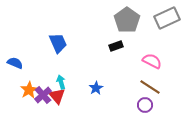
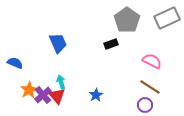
black rectangle: moved 5 px left, 2 px up
blue star: moved 7 px down
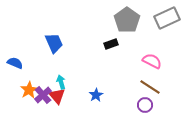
blue trapezoid: moved 4 px left
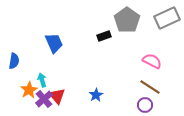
black rectangle: moved 7 px left, 8 px up
blue semicircle: moved 1 px left, 2 px up; rotated 77 degrees clockwise
cyan arrow: moved 19 px left, 2 px up
purple cross: moved 1 px right, 4 px down
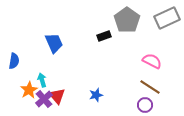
blue star: rotated 16 degrees clockwise
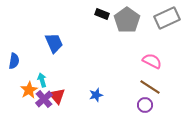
black rectangle: moved 2 px left, 22 px up; rotated 40 degrees clockwise
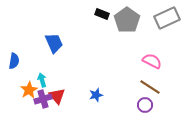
purple cross: moved 1 px left; rotated 24 degrees clockwise
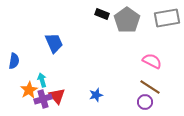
gray rectangle: rotated 15 degrees clockwise
purple circle: moved 3 px up
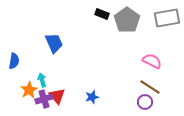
blue star: moved 4 px left, 2 px down
purple cross: moved 1 px right
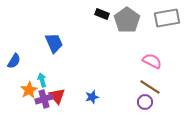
blue semicircle: rotated 21 degrees clockwise
